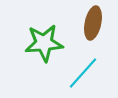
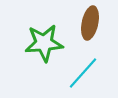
brown ellipse: moved 3 px left
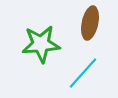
green star: moved 3 px left, 1 px down
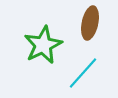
green star: moved 2 px right, 1 px down; rotated 21 degrees counterclockwise
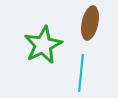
cyan line: moved 2 px left; rotated 36 degrees counterclockwise
